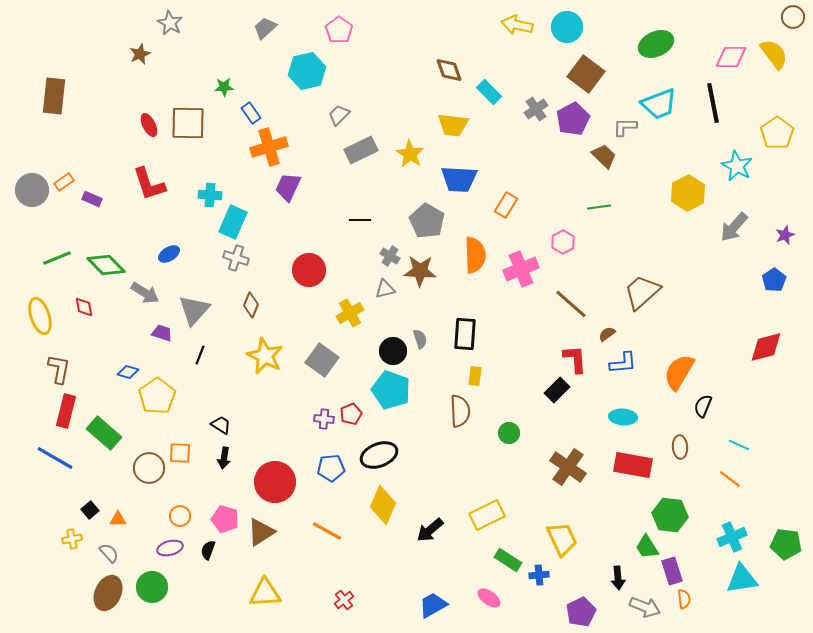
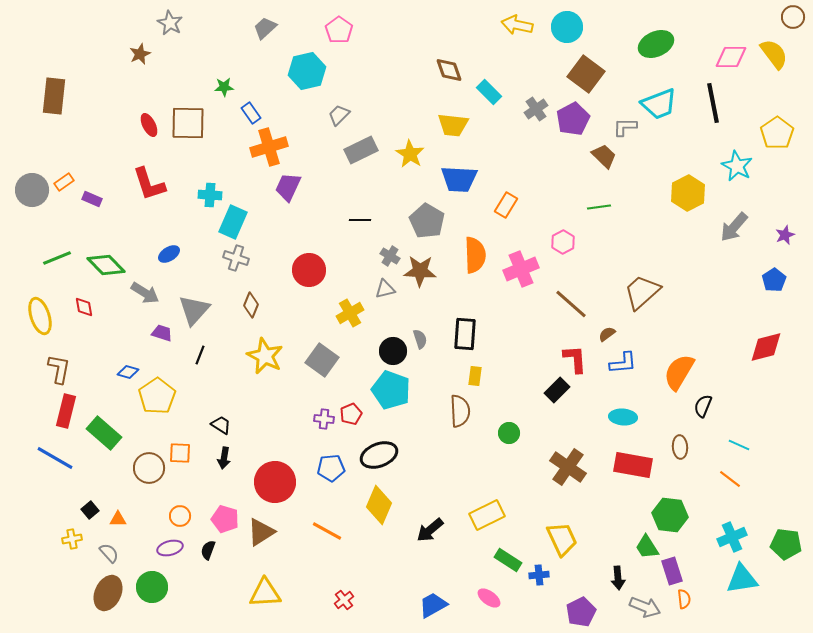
yellow diamond at (383, 505): moved 4 px left
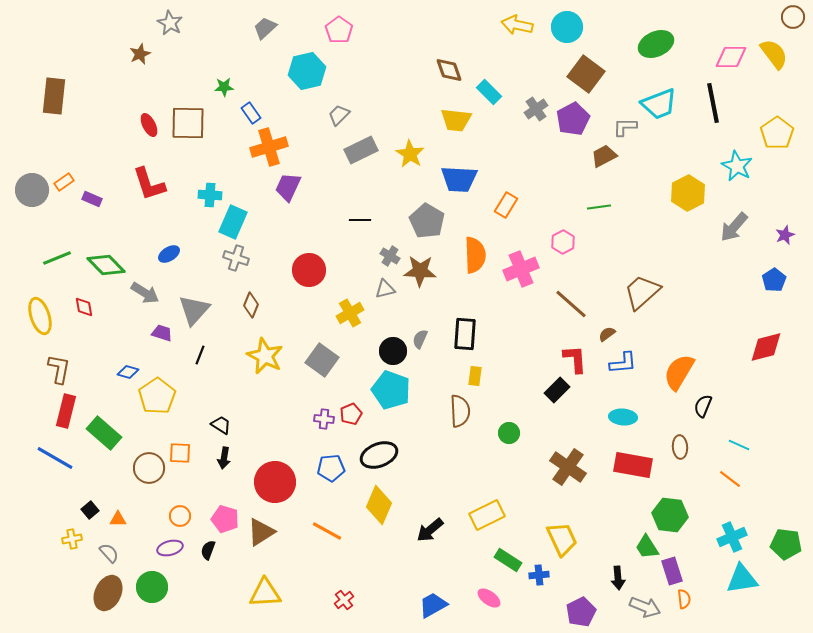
yellow trapezoid at (453, 125): moved 3 px right, 5 px up
brown trapezoid at (604, 156): rotated 72 degrees counterclockwise
gray semicircle at (420, 339): rotated 138 degrees counterclockwise
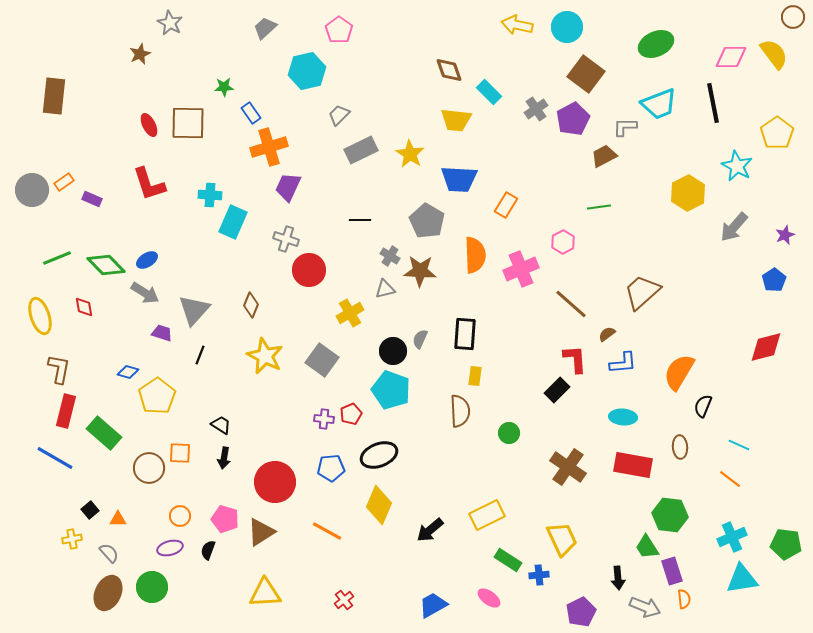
blue ellipse at (169, 254): moved 22 px left, 6 px down
gray cross at (236, 258): moved 50 px right, 19 px up
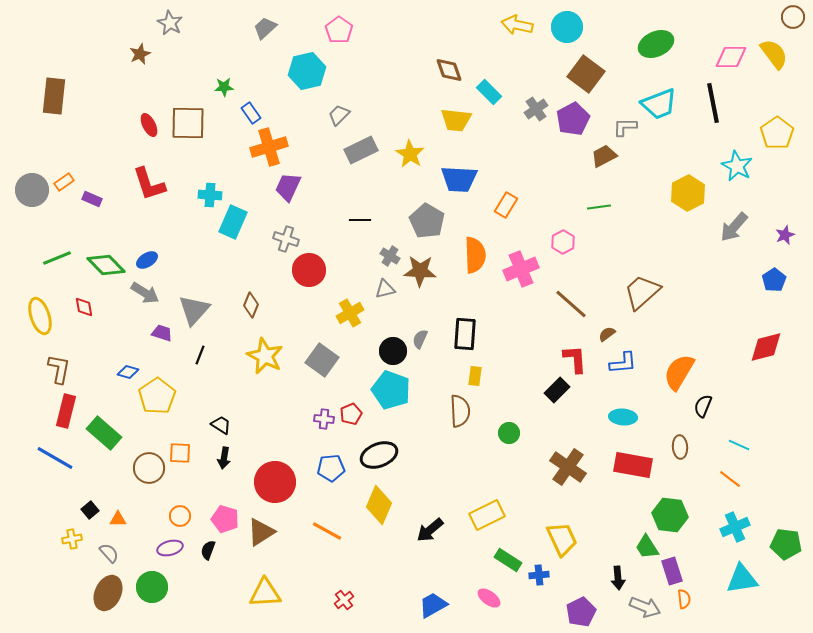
cyan cross at (732, 537): moved 3 px right, 10 px up
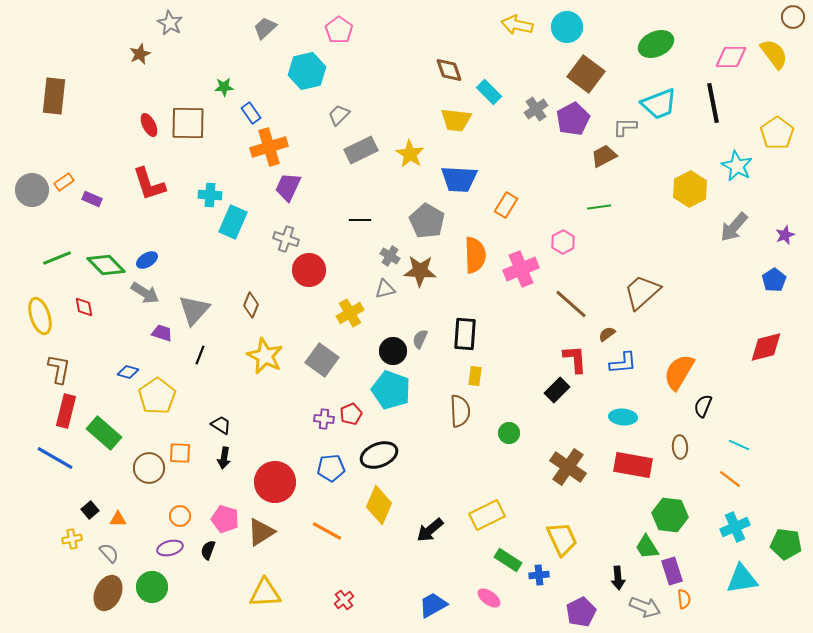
yellow hexagon at (688, 193): moved 2 px right, 4 px up
